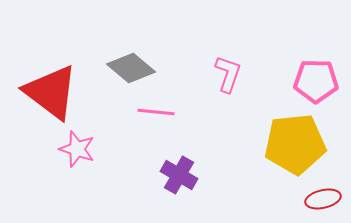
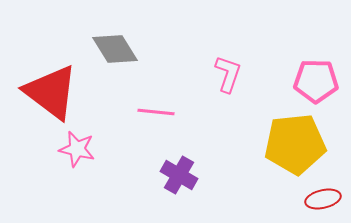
gray diamond: moved 16 px left, 19 px up; rotated 18 degrees clockwise
pink star: rotated 6 degrees counterclockwise
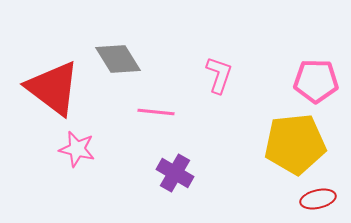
gray diamond: moved 3 px right, 10 px down
pink L-shape: moved 9 px left, 1 px down
red triangle: moved 2 px right, 4 px up
purple cross: moved 4 px left, 2 px up
red ellipse: moved 5 px left
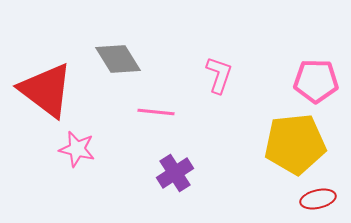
red triangle: moved 7 px left, 2 px down
purple cross: rotated 27 degrees clockwise
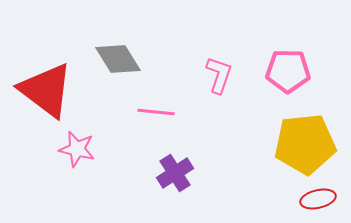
pink pentagon: moved 28 px left, 10 px up
yellow pentagon: moved 10 px right
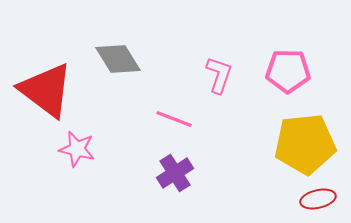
pink line: moved 18 px right, 7 px down; rotated 15 degrees clockwise
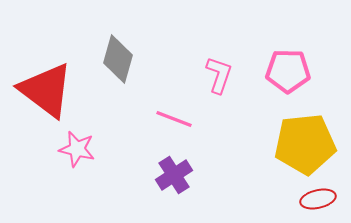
gray diamond: rotated 48 degrees clockwise
purple cross: moved 1 px left, 2 px down
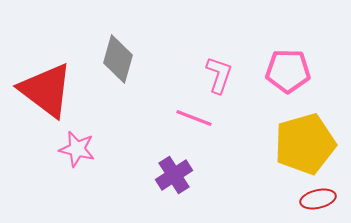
pink line: moved 20 px right, 1 px up
yellow pentagon: rotated 10 degrees counterclockwise
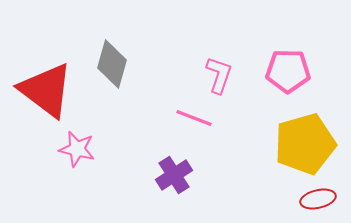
gray diamond: moved 6 px left, 5 px down
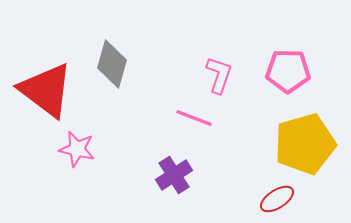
red ellipse: moved 41 px left; rotated 20 degrees counterclockwise
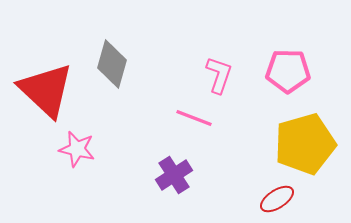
red triangle: rotated 6 degrees clockwise
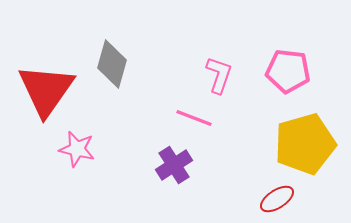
pink pentagon: rotated 6 degrees clockwise
red triangle: rotated 22 degrees clockwise
purple cross: moved 10 px up
